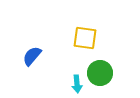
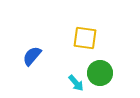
cyan arrow: moved 1 px left, 1 px up; rotated 36 degrees counterclockwise
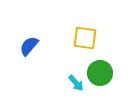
blue semicircle: moved 3 px left, 10 px up
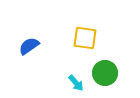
blue semicircle: rotated 15 degrees clockwise
green circle: moved 5 px right
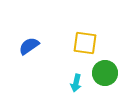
yellow square: moved 5 px down
cyan arrow: rotated 54 degrees clockwise
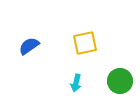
yellow square: rotated 20 degrees counterclockwise
green circle: moved 15 px right, 8 px down
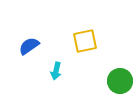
yellow square: moved 2 px up
cyan arrow: moved 20 px left, 12 px up
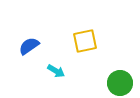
cyan arrow: rotated 72 degrees counterclockwise
green circle: moved 2 px down
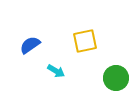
blue semicircle: moved 1 px right, 1 px up
green circle: moved 4 px left, 5 px up
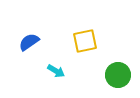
blue semicircle: moved 1 px left, 3 px up
green circle: moved 2 px right, 3 px up
